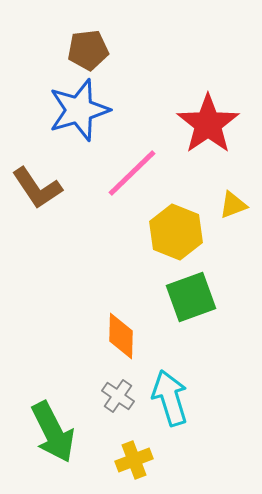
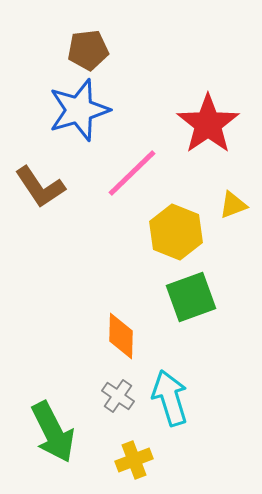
brown L-shape: moved 3 px right, 1 px up
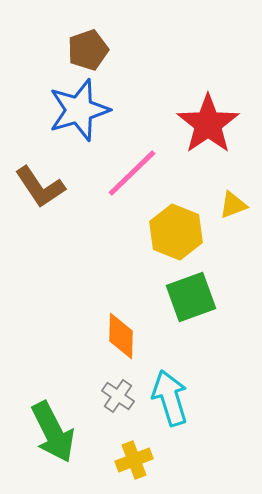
brown pentagon: rotated 12 degrees counterclockwise
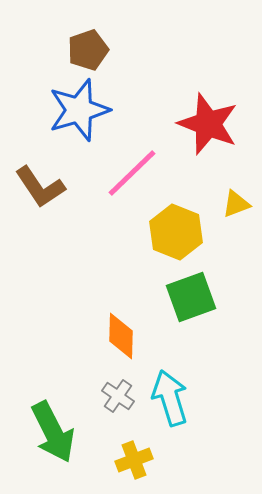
red star: rotated 16 degrees counterclockwise
yellow triangle: moved 3 px right, 1 px up
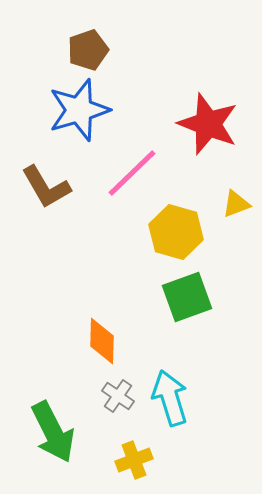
brown L-shape: moved 6 px right; rotated 4 degrees clockwise
yellow hexagon: rotated 6 degrees counterclockwise
green square: moved 4 px left
orange diamond: moved 19 px left, 5 px down
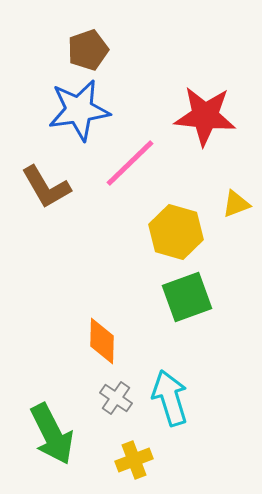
blue star: rotated 8 degrees clockwise
red star: moved 3 px left, 8 px up; rotated 16 degrees counterclockwise
pink line: moved 2 px left, 10 px up
gray cross: moved 2 px left, 2 px down
green arrow: moved 1 px left, 2 px down
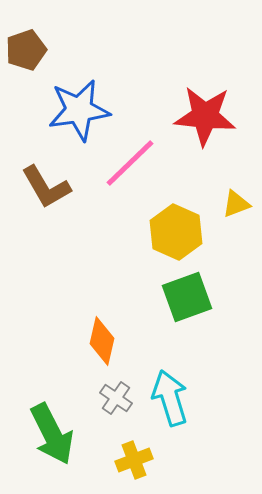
brown pentagon: moved 62 px left
yellow hexagon: rotated 8 degrees clockwise
orange diamond: rotated 12 degrees clockwise
